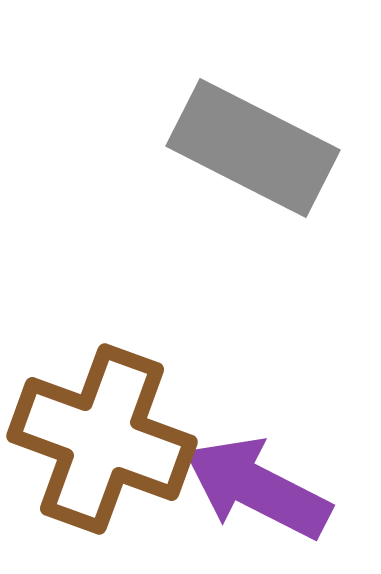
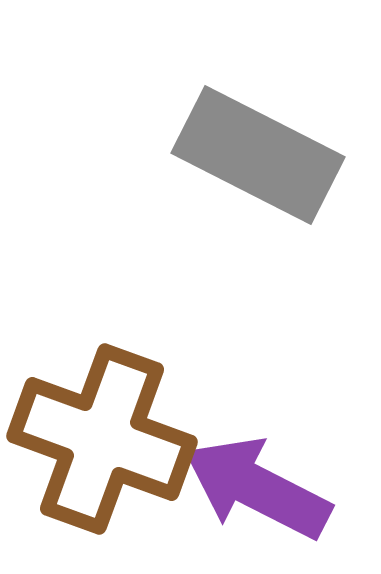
gray rectangle: moved 5 px right, 7 px down
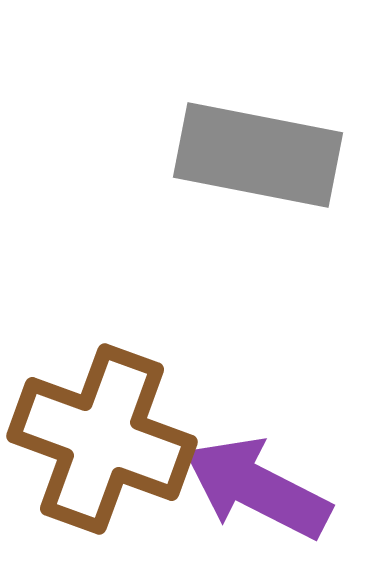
gray rectangle: rotated 16 degrees counterclockwise
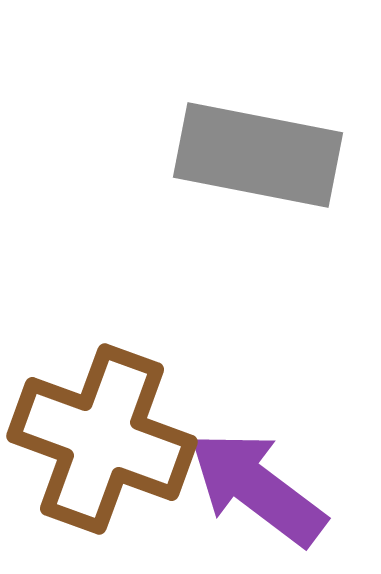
purple arrow: rotated 10 degrees clockwise
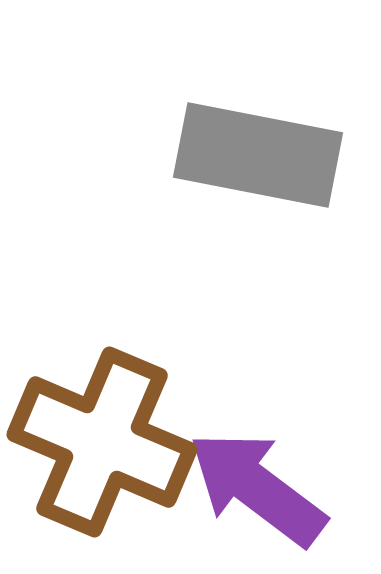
brown cross: moved 3 px down; rotated 3 degrees clockwise
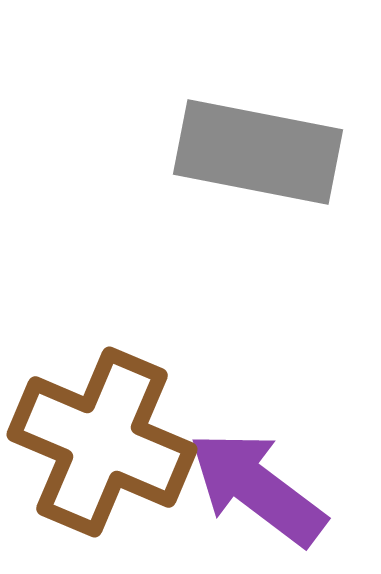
gray rectangle: moved 3 px up
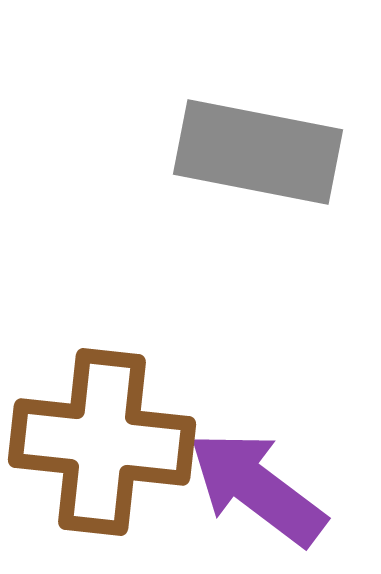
brown cross: rotated 17 degrees counterclockwise
